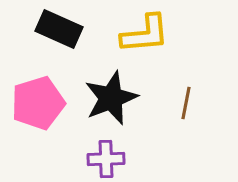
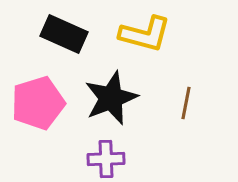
black rectangle: moved 5 px right, 5 px down
yellow L-shape: rotated 20 degrees clockwise
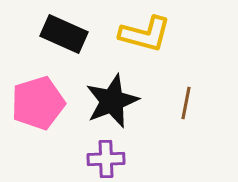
black star: moved 1 px right, 3 px down
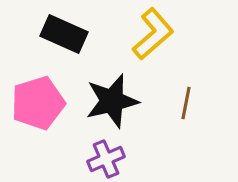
yellow L-shape: moved 8 px right; rotated 56 degrees counterclockwise
black star: rotated 8 degrees clockwise
purple cross: rotated 21 degrees counterclockwise
